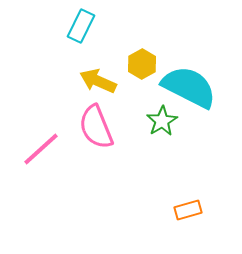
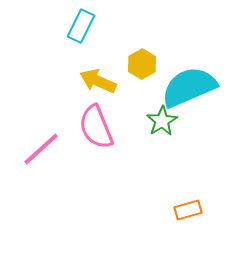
cyan semicircle: rotated 50 degrees counterclockwise
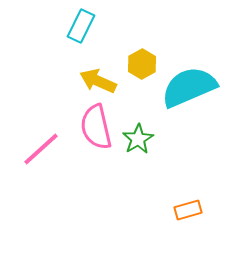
green star: moved 24 px left, 18 px down
pink semicircle: rotated 9 degrees clockwise
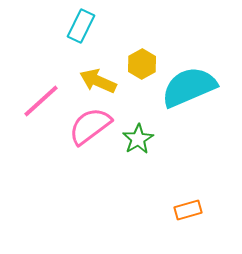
pink semicircle: moved 6 px left, 1 px up; rotated 66 degrees clockwise
pink line: moved 48 px up
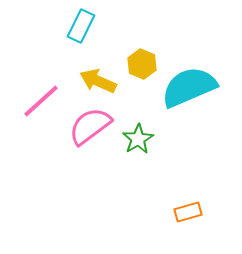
yellow hexagon: rotated 8 degrees counterclockwise
orange rectangle: moved 2 px down
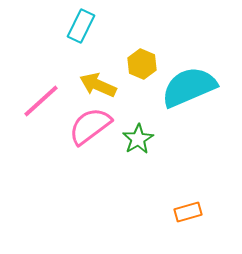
yellow arrow: moved 4 px down
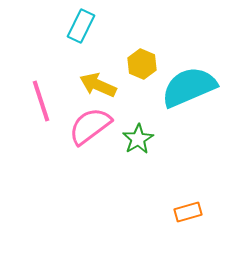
pink line: rotated 66 degrees counterclockwise
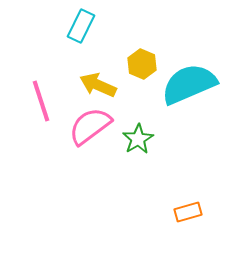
cyan semicircle: moved 3 px up
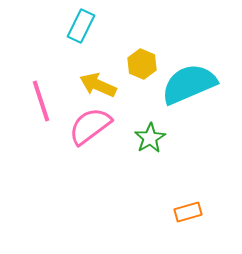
green star: moved 12 px right, 1 px up
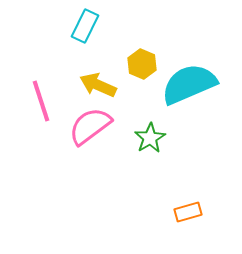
cyan rectangle: moved 4 px right
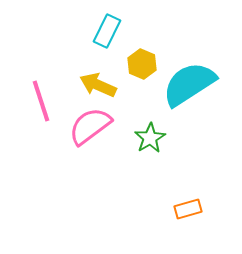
cyan rectangle: moved 22 px right, 5 px down
cyan semicircle: rotated 10 degrees counterclockwise
orange rectangle: moved 3 px up
